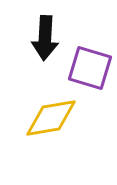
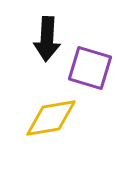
black arrow: moved 2 px right, 1 px down
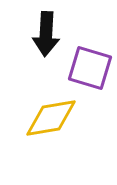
black arrow: moved 1 px left, 5 px up
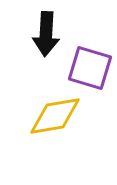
yellow diamond: moved 4 px right, 2 px up
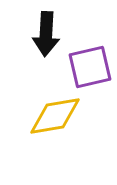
purple square: moved 1 px up; rotated 30 degrees counterclockwise
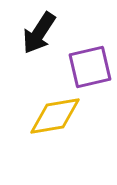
black arrow: moved 7 px left, 1 px up; rotated 30 degrees clockwise
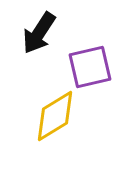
yellow diamond: rotated 22 degrees counterclockwise
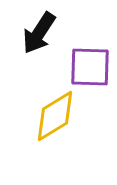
purple square: rotated 15 degrees clockwise
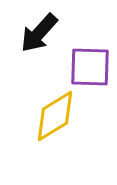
black arrow: rotated 9 degrees clockwise
